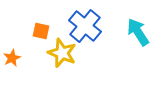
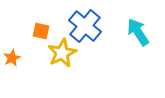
yellow star: rotated 24 degrees clockwise
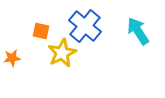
cyan arrow: moved 1 px up
orange star: rotated 18 degrees clockwise
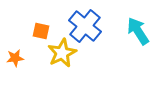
orange star: moved 3 px right
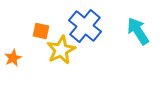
yellow star: moved 1 px left, 3 px up
orange star: moved 2 px left; rotated 18 degrees counterclockwise
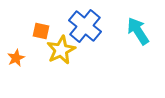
orange star: moved 3 px right
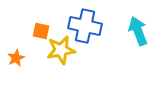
blue cross: rotated 28 degrees counterclockwise
cyan arrow: rotated 12 degrees clockwise
yellow star: rotated 16 degrees clockwise
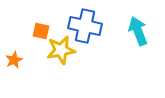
orange star: moved 2 px left, 2 px down
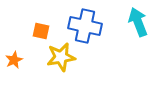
cyan arrow: moved 9 px up
yellow star: moved 7 px down
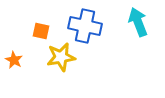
orange star: rotated 18 degrees counterclockwise
